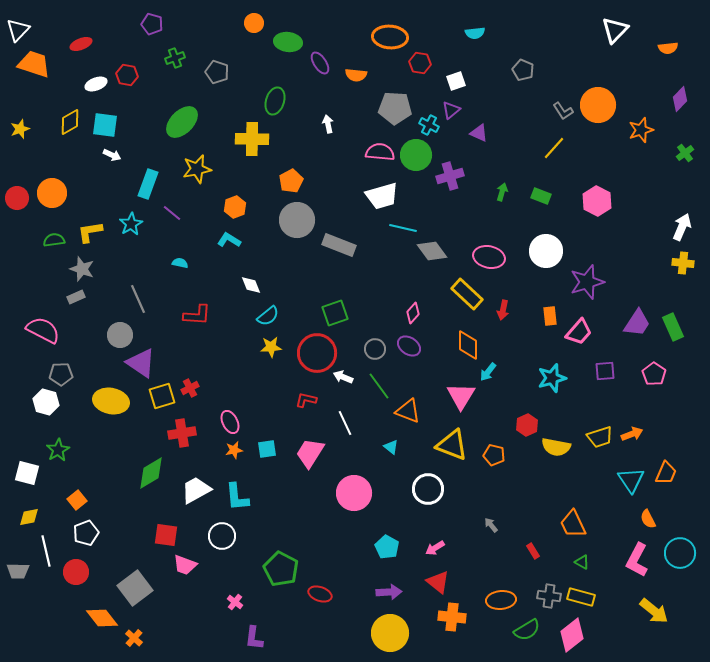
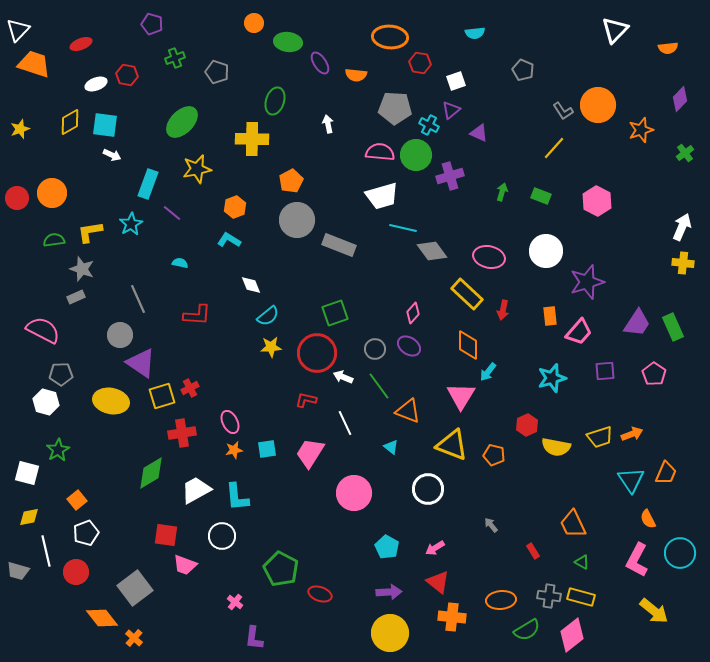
gray trapezoid at (18, 571): rotated 15 degrees clockwise
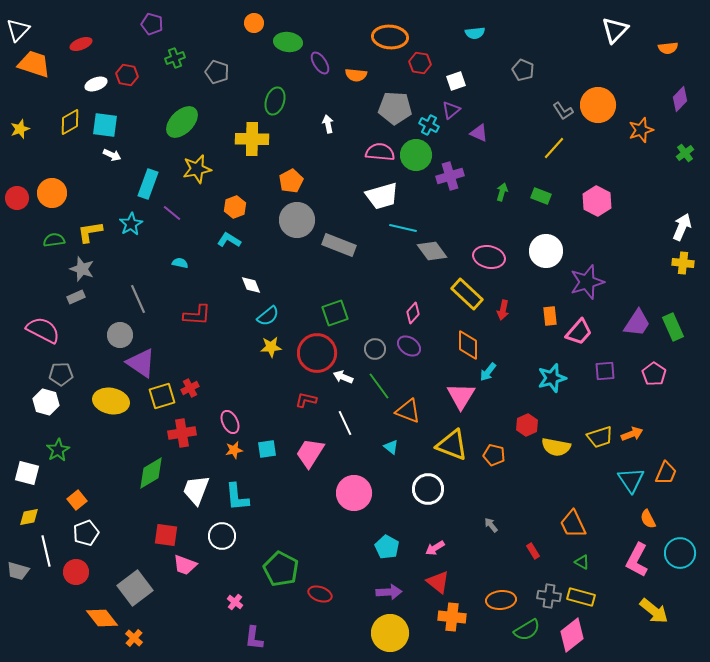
white trapezoid at (196, 490): rotated 40 degrees counterclockwise
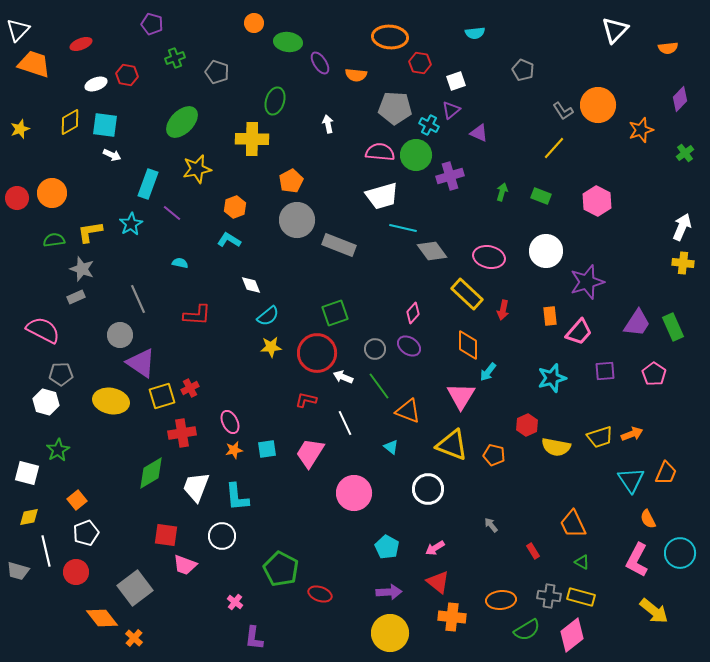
white trapezoid at (196, 490): moved 3 px up
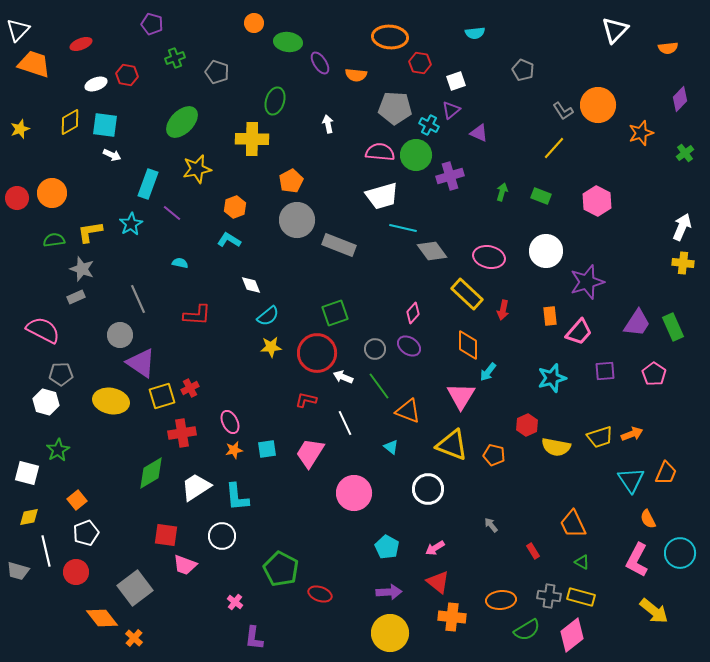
orange star at (641, 130): moved 3 px down
white trapezoid at (196, 487): rotated 36 degrees clockwise
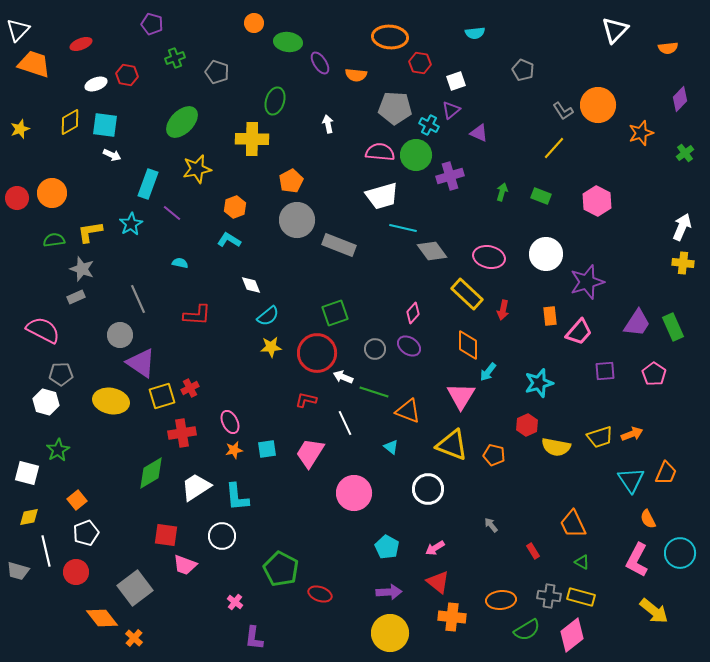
white circle at (546, 251): moved 3 px down
cyan star at (552, 378): moved 13 px left, 5 px down
green line at (379, 386): moved 5 px left, 6 px down; rotated 36 degrees counterclockwise
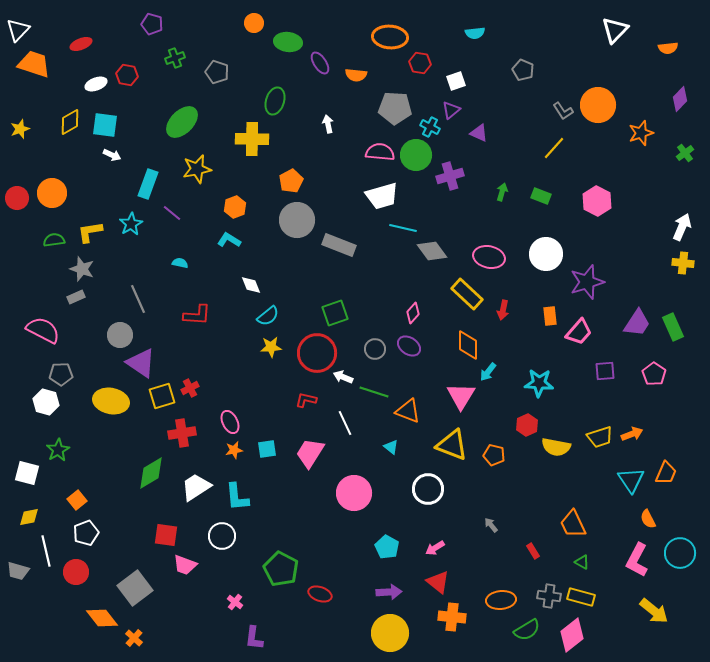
cyan cross at (429, 125): moved 1 px right, 2 px down
cyan star at (539, 383): rotated 20 degrees clockwise
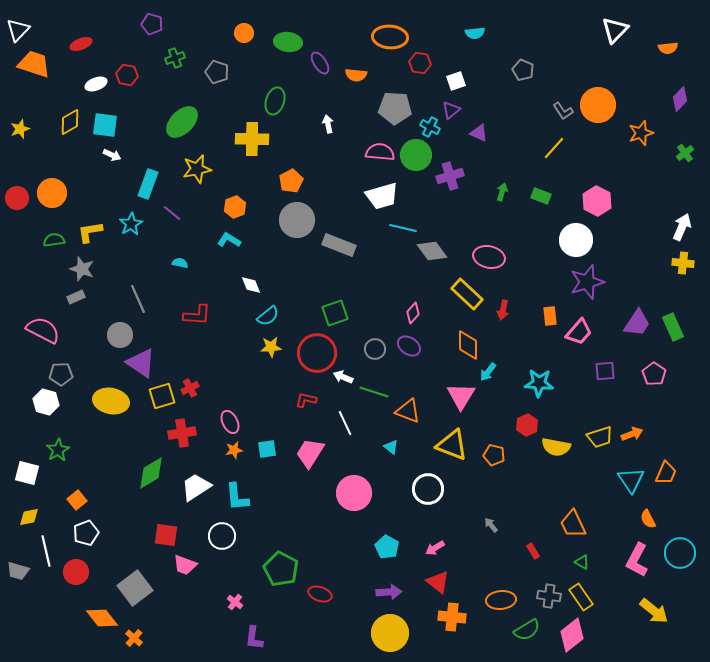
orange circle at (254, 23): moved 10 px left, 10 px down
white circle at (546, 254): moved 30 px right, 14 px up
yellow rectangle at (581, 597): rotated 40 degrees clockwise
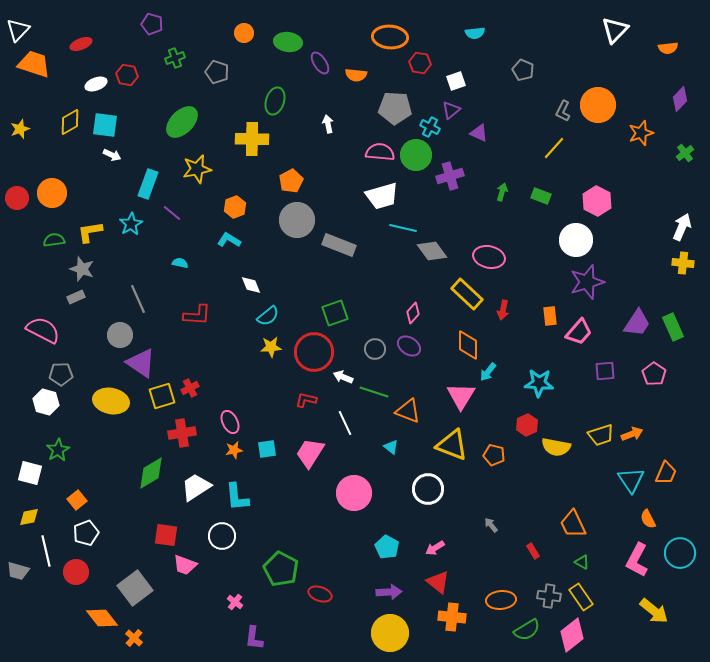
gray L-shape at (563, 111): rotated 60 degrees clockwise
red circle at (317, 353): moved 3 px left, 1 px up
yellow trapezoid at (600, 437): moved 1 px right, 2 px up
white square at (27, 473): moved 3 px right
